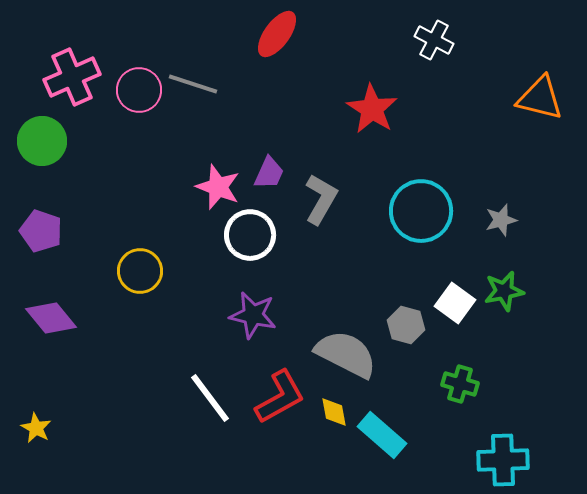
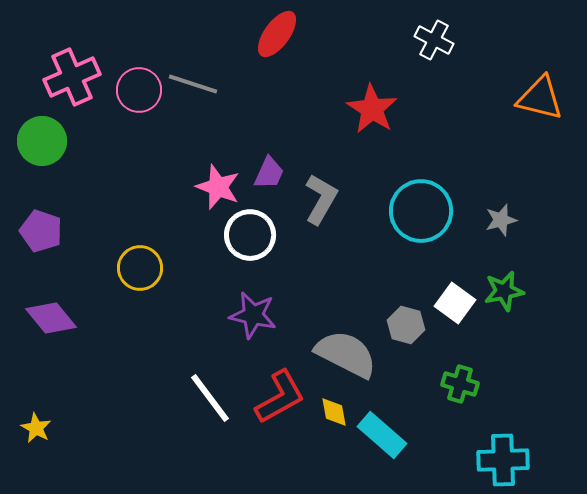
yellow circle: moved 3 px up
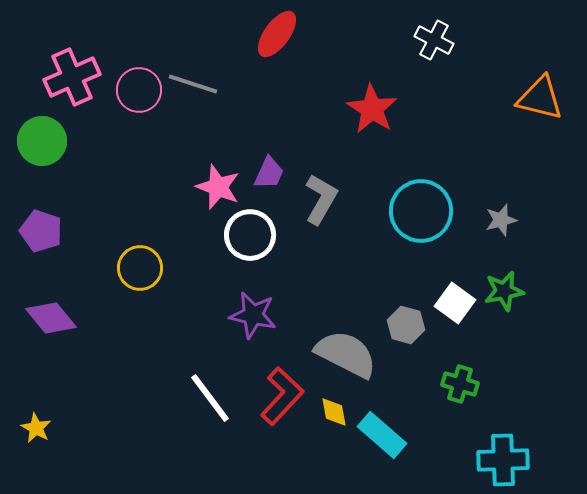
red L-shape: moved 2 px right, 1 px up; rotated 18 degrees counterclockwise
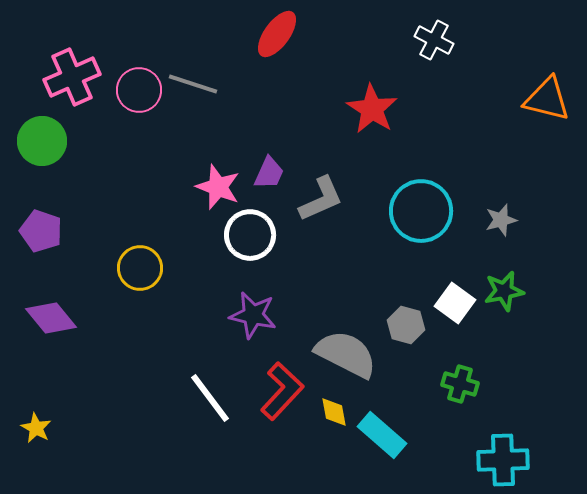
orange triangle: moved 7 px right, 1 px down
gray L-shape: rotated 36 degrees clockwise
red L-shape: moved 5 px up
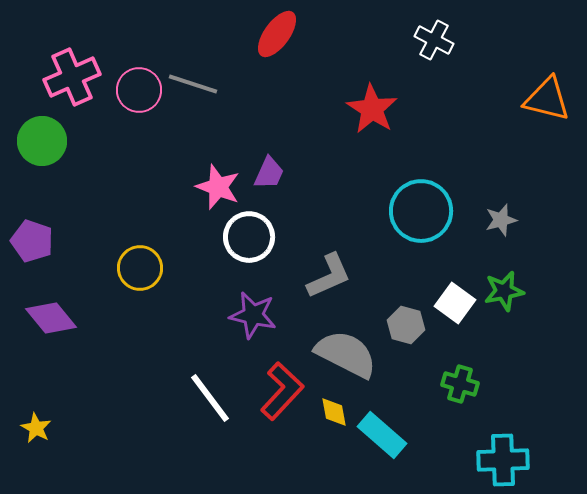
gray L-shape: moved 8 px right, 77 px down
purple pentagon: moved 9 px left, 10 px down
white circle: moved 1 px left, 2 px down
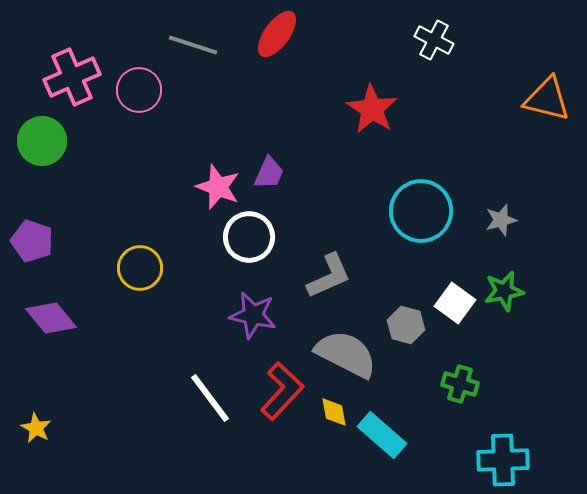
gray line: moved 39 px up
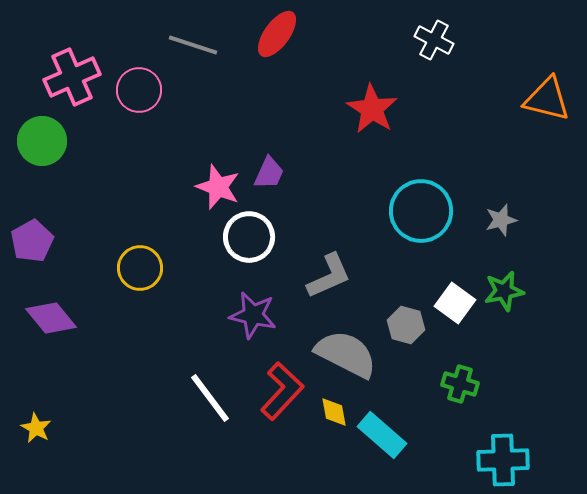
purple pentagon: rotated 24 degrees clockwise
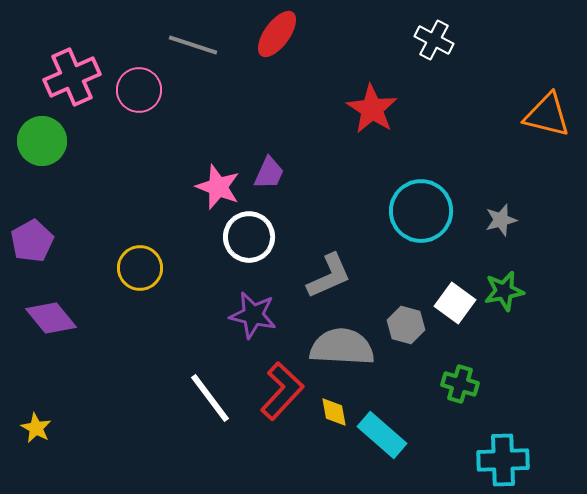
orange triangle: moved 16 px down
gray semicircle: moved 4 px left, 7 px up; rotated 24 degrees counterclockwise
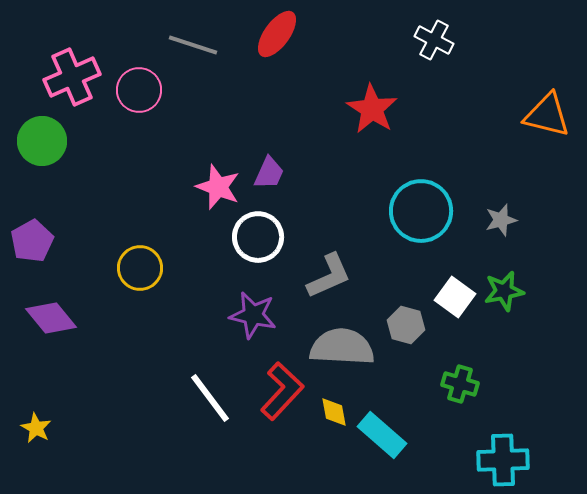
white circle: moved 9 px right
white square: moved 6 px up
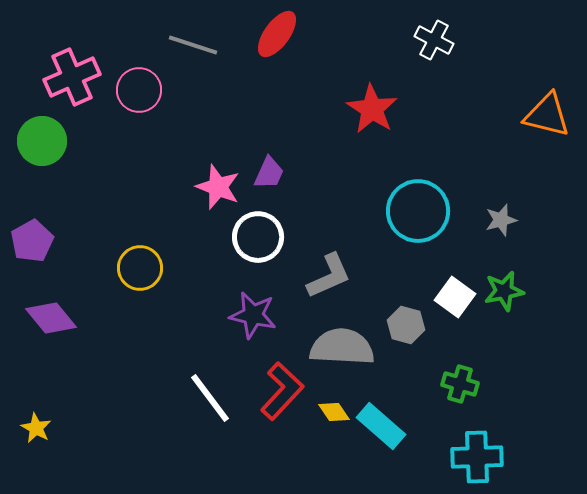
cyan circle: moved 3 px left
yellow diamond: rotated 24 degrees counterclockwise
cyan rectangle: moved 1 px left, 9 px up
cyan cross: moved 26 px left, 3 px up
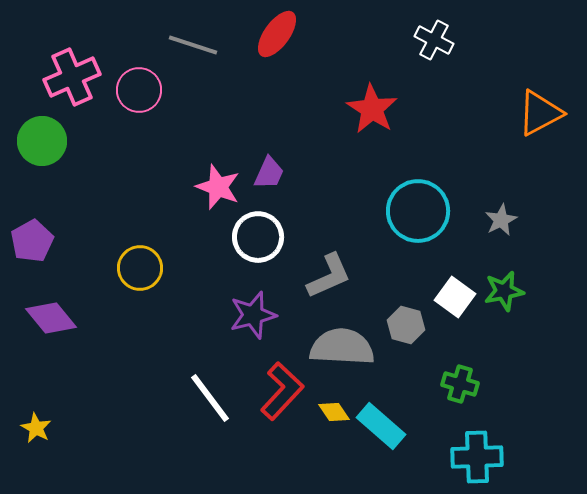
orange triangle: moved 7 px left, 2 px up; rotated 42 degrees counterclockwise
gray star: rotated 12 degrees counterclockwise
purple star: rotated 27 degrees counterclockwise
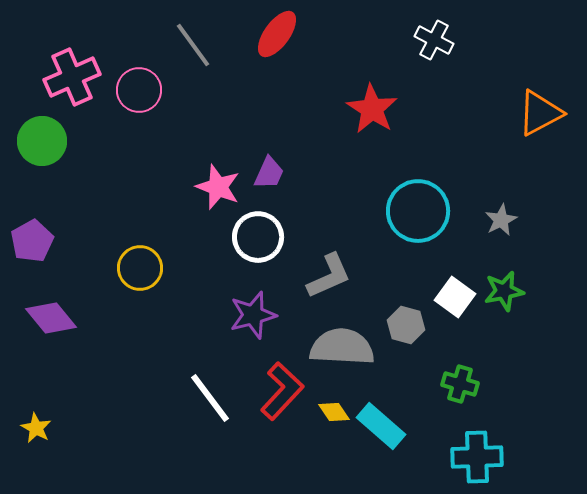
gray line: rotated 36 degrees clockwise
